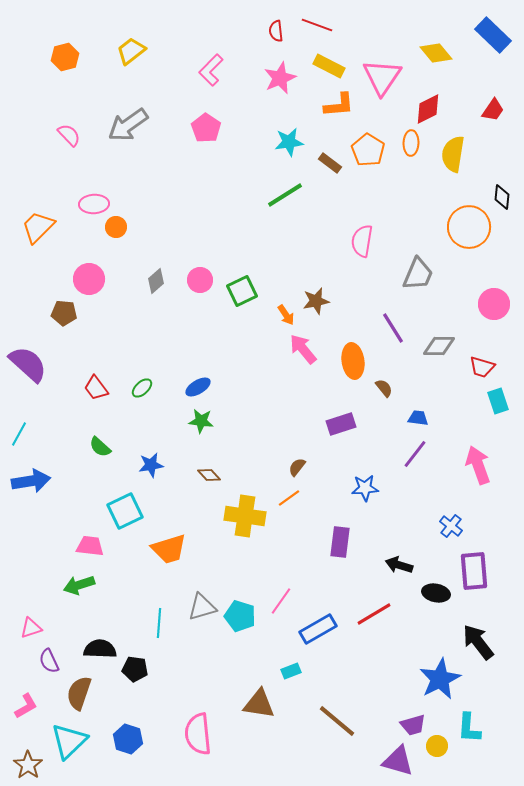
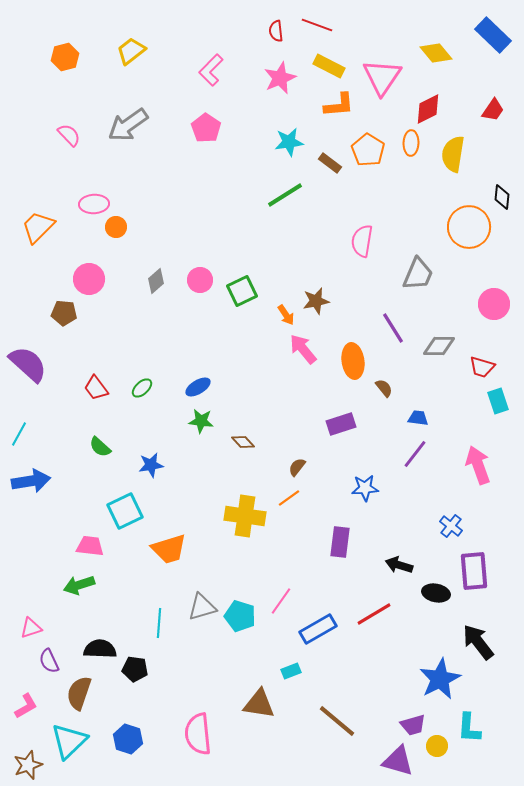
brown diamond at (209, 475): moved 34 px right, 33 px up
brown star at (28, 765): rotated 16 degrees clockwise
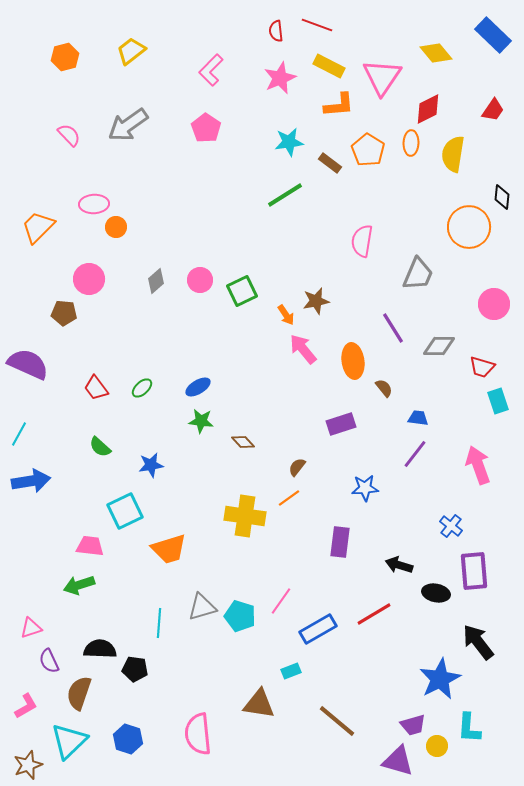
purple semicircle at (28, 364): rotated 18 degrees counterclockwise
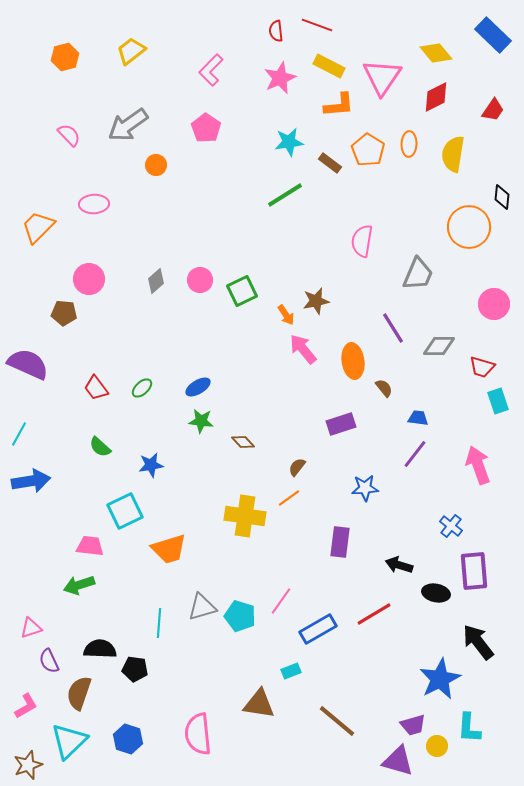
red diamond at (428, 109): moved 8 px right, 12 px up
orange ellipse at (411, 143): moved 2 px left, 1 px down
orange circle at (116, 227): moved 40 px right, 62 px up
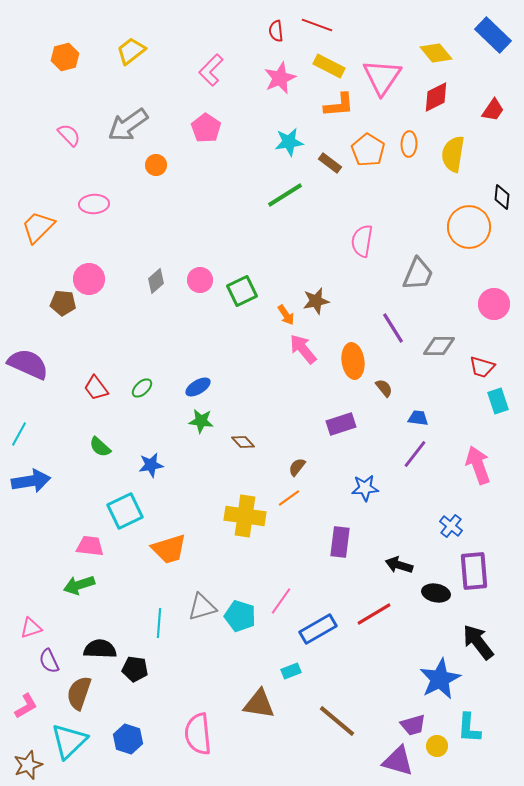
brown pentagon at (64, 313): moved 1 px left, 10 px up
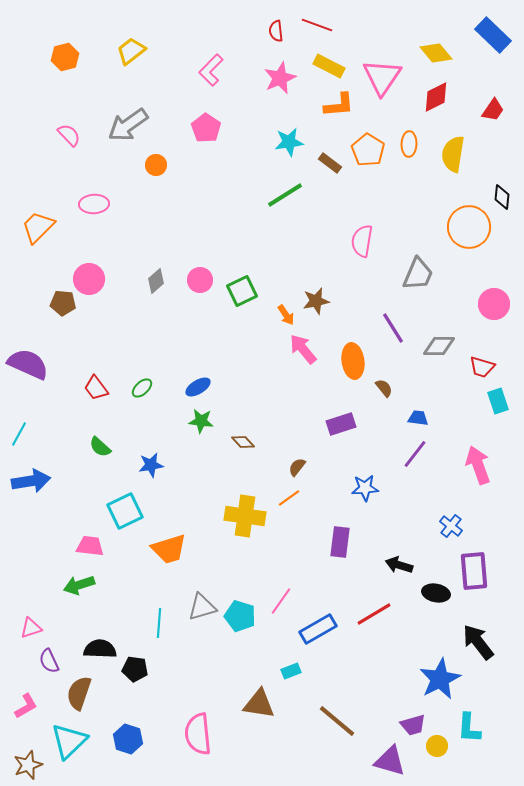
purple triangle at (398, 761): moved 8 px left
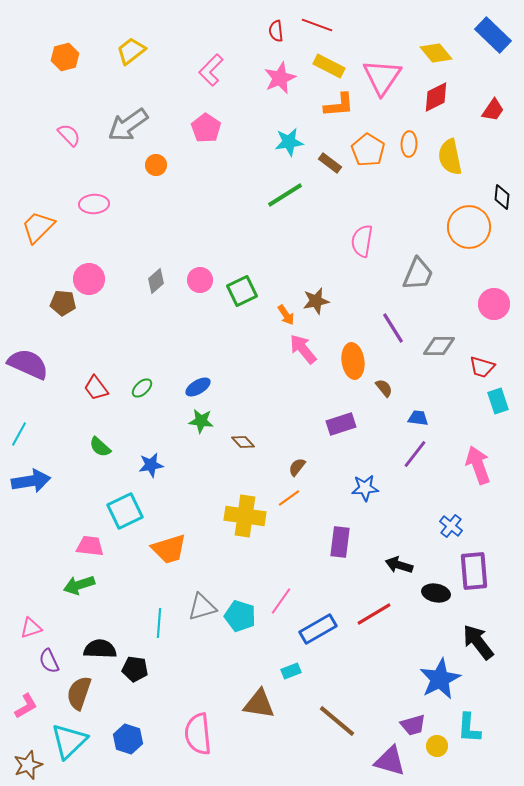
yellow semicircle at (453, 154): moved 3 px left, 3 px down; rotated 21 degrees counterclockwise
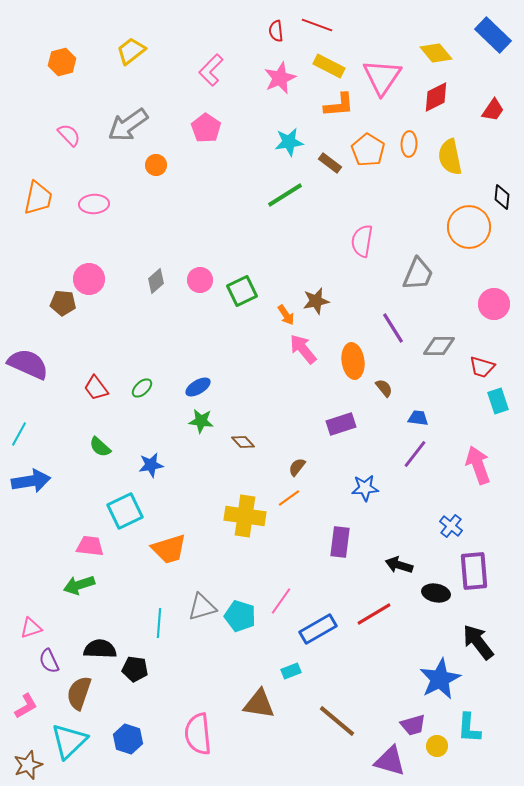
orange hexagon at (65, 57): moved 3 px left, 5 px down
orange trapezoid at (38, 227): moved 29 px up; rotated 147 degrees clockwise
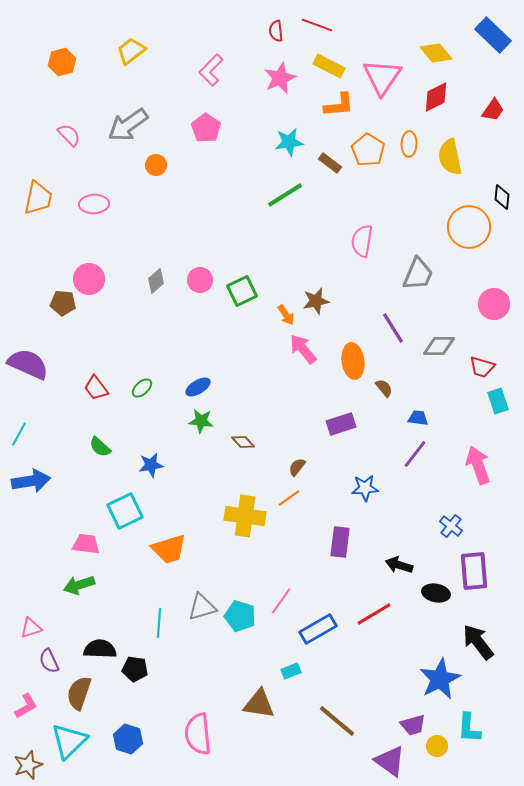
pink trapezoid at (90, 546): moved 4 px left, 2 px up
purple triangle at (390, 761): rotated 20 degrees clockwise
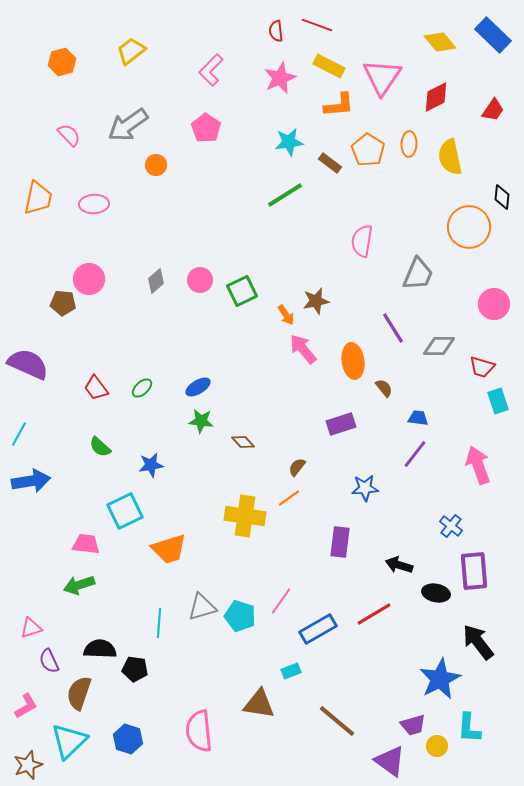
yellow diamond at (436, 53): moved 4 px right, 11 px up
pink semicircle at (198, 734): moved 1 px right, 3 px up
